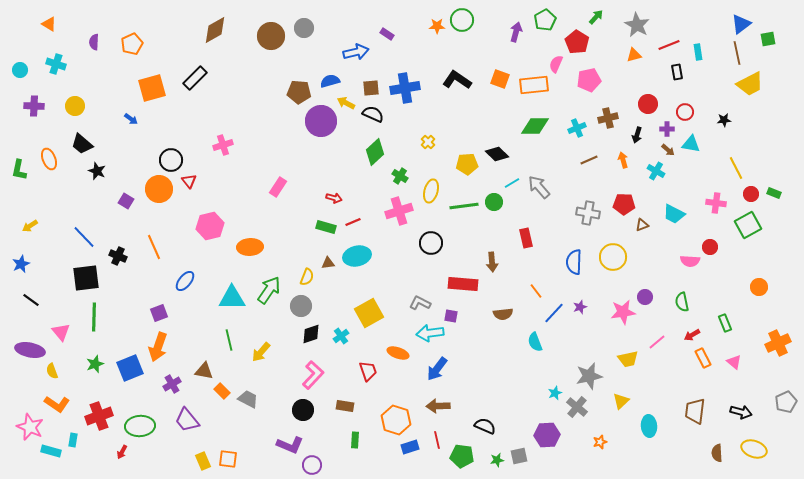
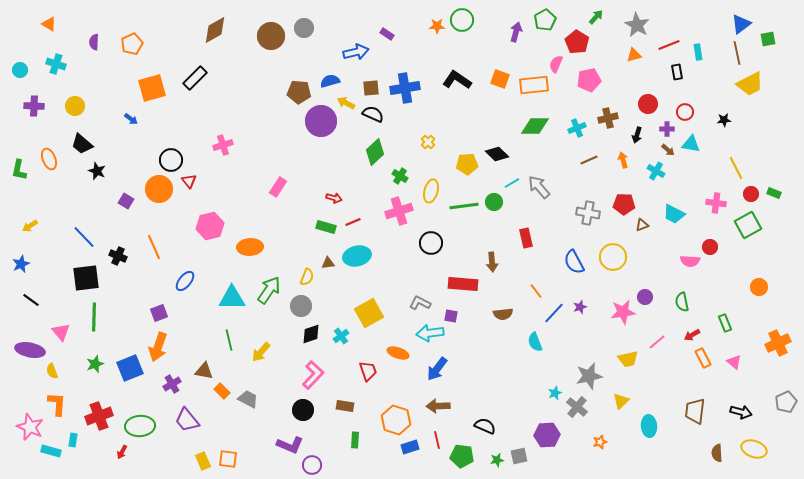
blue semicircle at (574, 262): rotated 30 degrees counterclockwise
orange L-shape at (57, 404): rotated 120 degrees counterclockwise
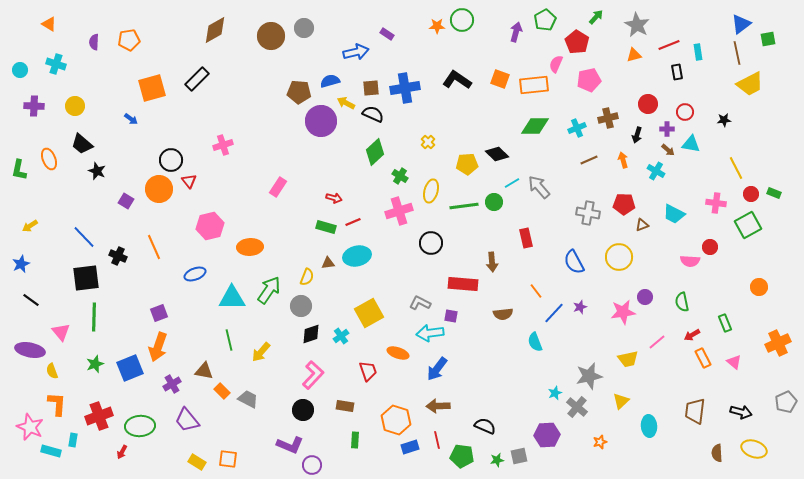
orange pentagon at (132, 44): moved 3 px left, 4 px up; rotated 15 degrees clockwise
black rectangle at (195, 78): moved 2 px right, 1 px down
yellow circle at (613, 257): moved 6 px right
blue ellipse at (185, 281): moved 10 px right, 7 px up; rotated 30 degrees clockwise
yellow rectangle at (203, 461): moved 6 px left, 1 px down; rotated 36 degrees counterclockwise
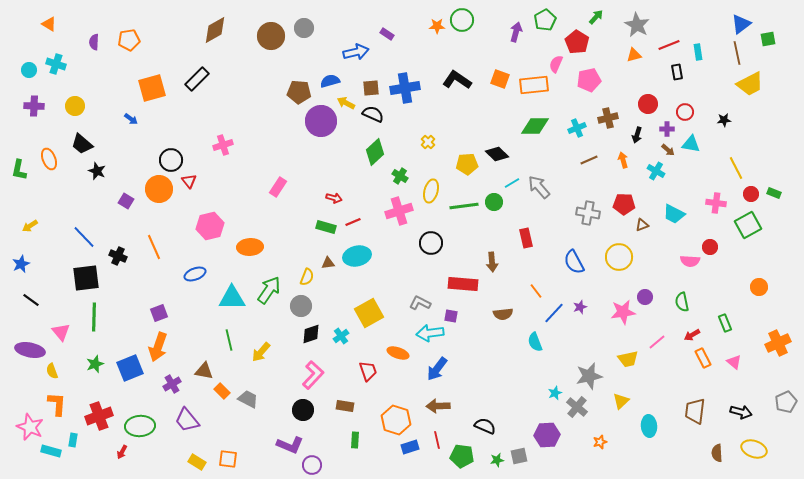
cyan circle at (20, 70): moved 9 px right
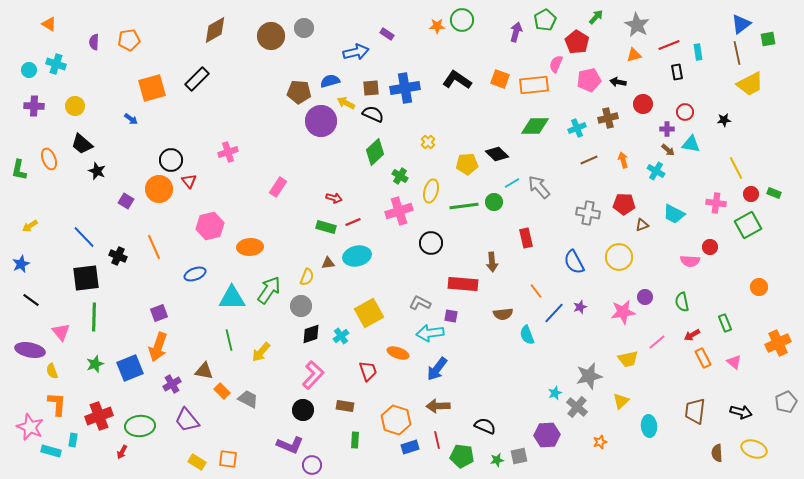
red circle at (648, 104): moved 5 px left
black arrow at (637, 135): moved 19 px left, 53 px up; rotated 84 degrees clockwise
pink cross at (223, 145): moved 5 px right, 7 px down
cyan semicircle at (535, 342): moved 8 px left, 7 px up
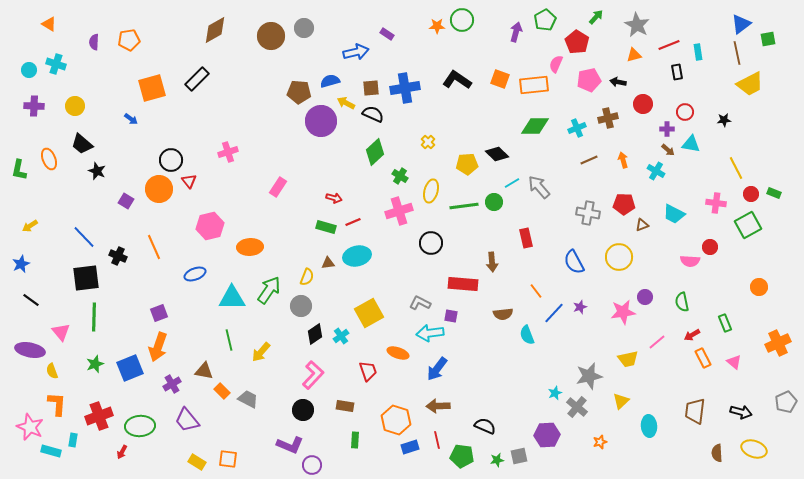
black diamond at (311, 334): moved 4 px right; rotated 15 degrees counterclockwise
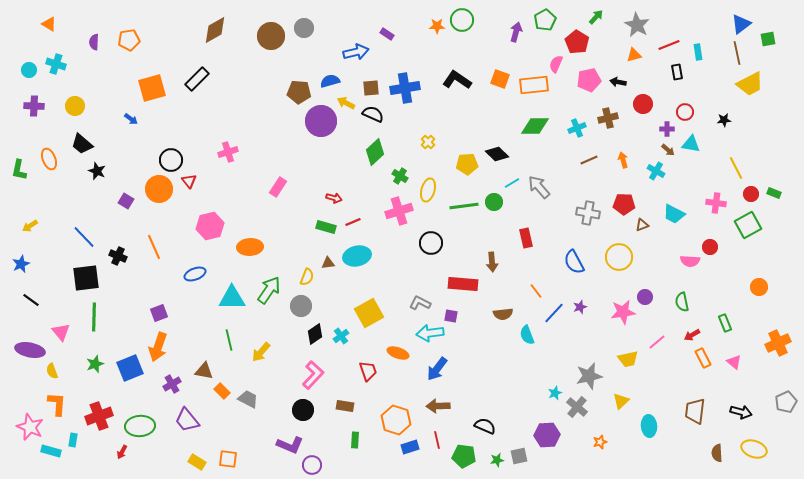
yellow ellipse at (431, 191): moved 3 px left, 1 px up
green pentagon at (462, 456): moved 2 px right
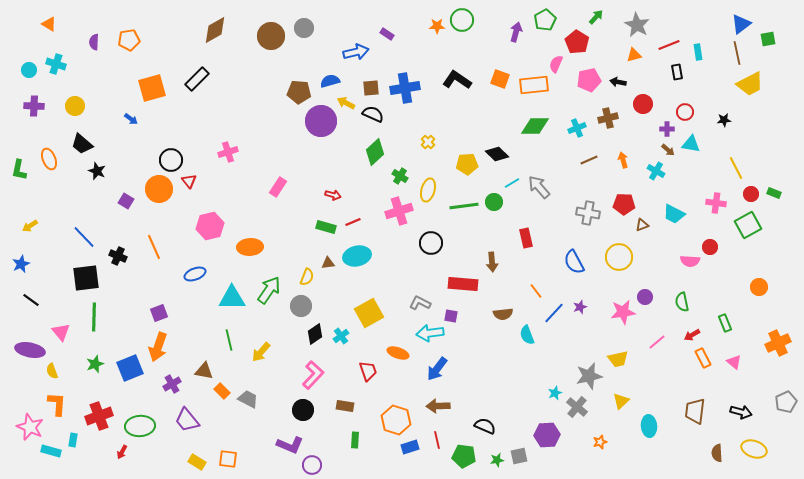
red arrow at (334, 198): moved 1 px left, 3 px up
yellow trapezoid at (628, 359): moved 10 px left
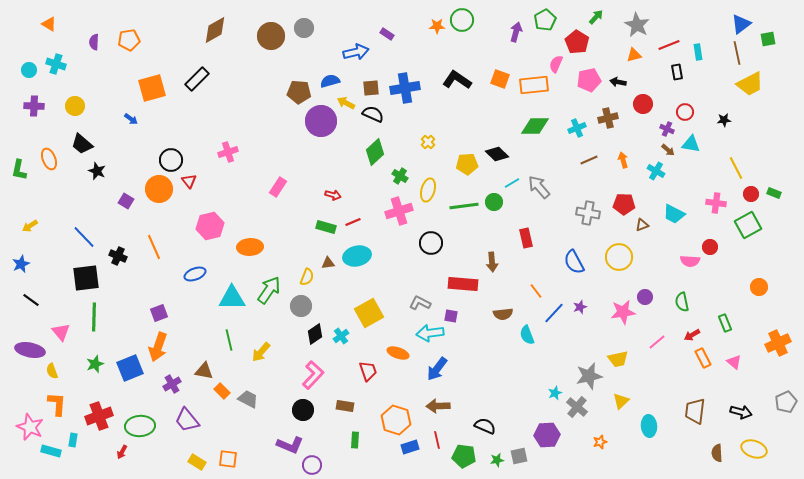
purple cross at (667, 129): rotated 24 degrees clockwise
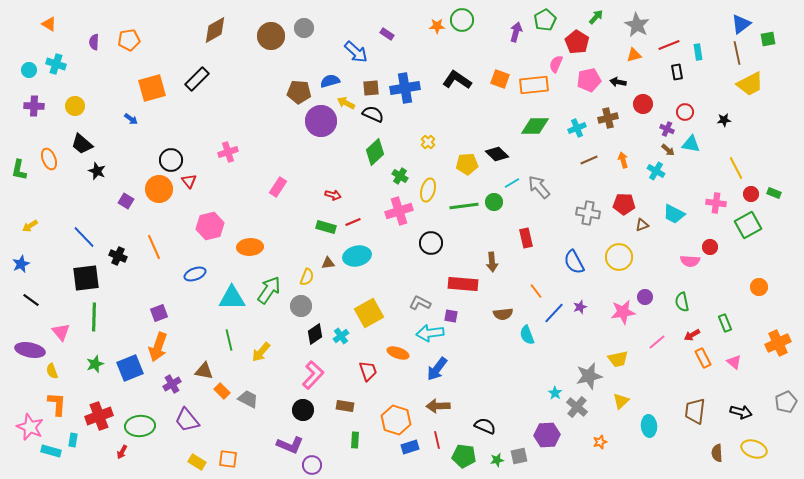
blue arrow at (356, 52): rotated 55 degrees clockwise
cyan star at (555, 393): rotated 16 degrees counterclockwise
